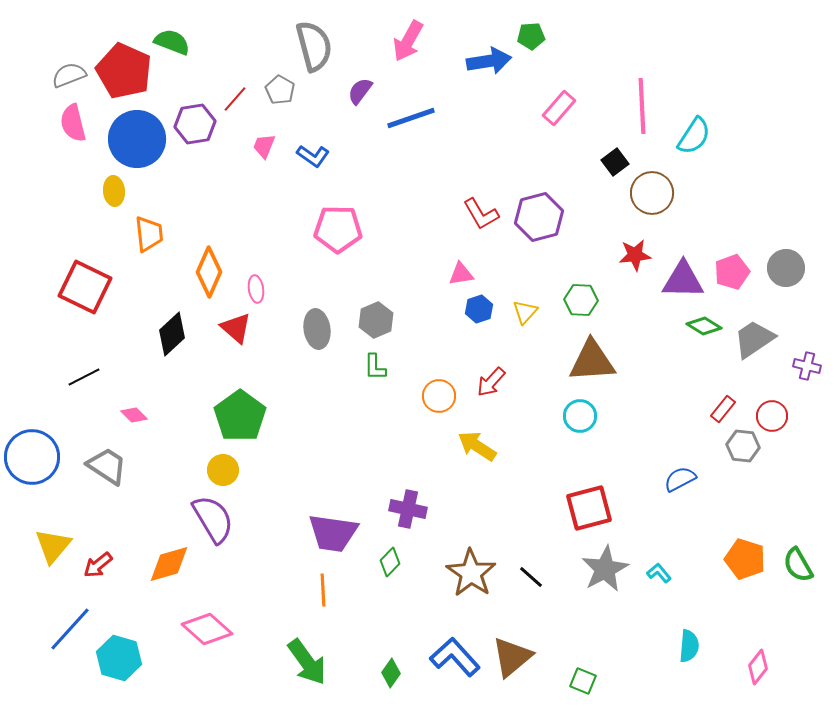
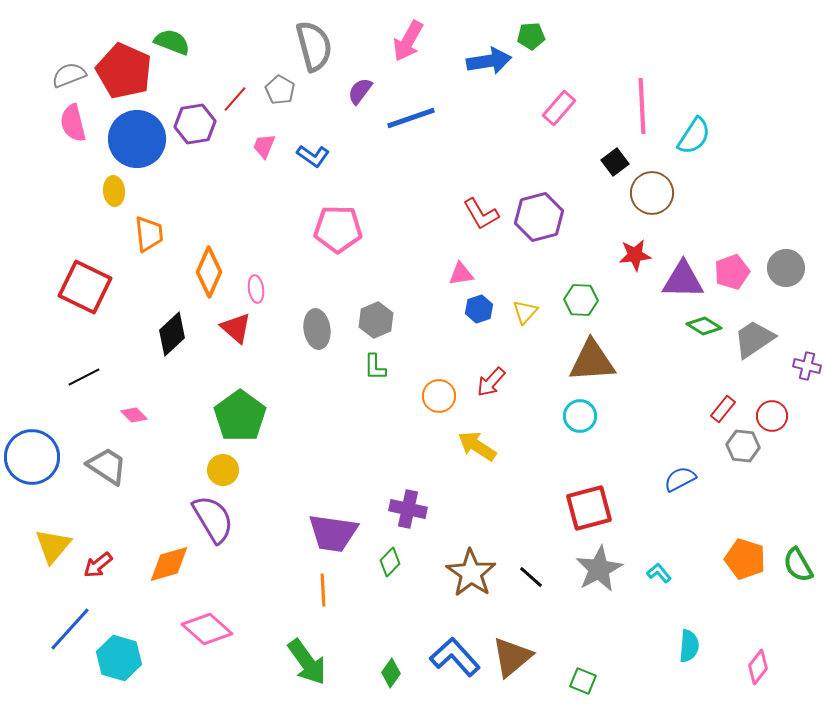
gray star at (605, 569): moved 6 px left
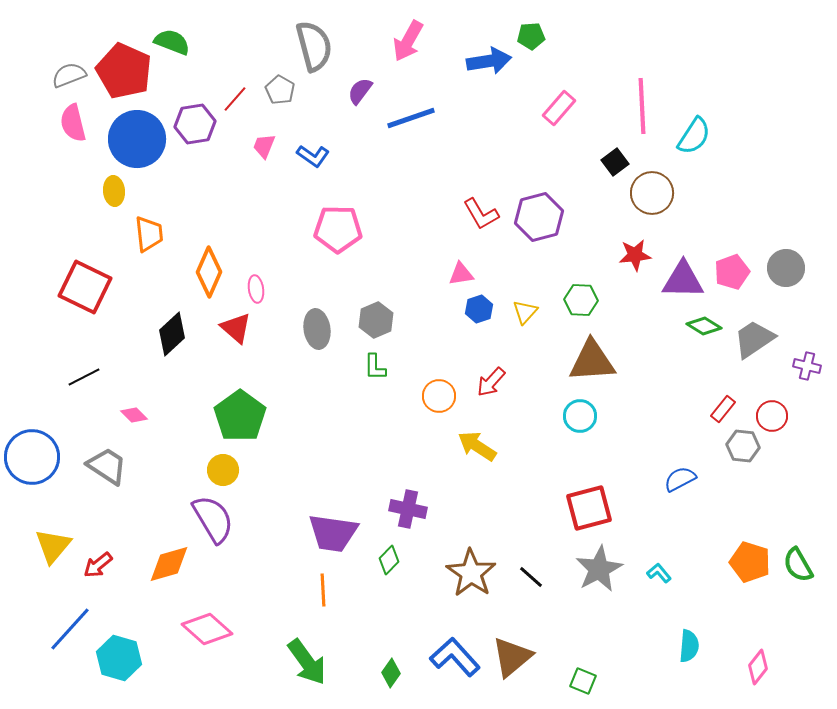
orange pentagon at (745, 559): moved 5 px right, 3 px down
green diamond at (390, 562): moved 1 px left, 2 px up
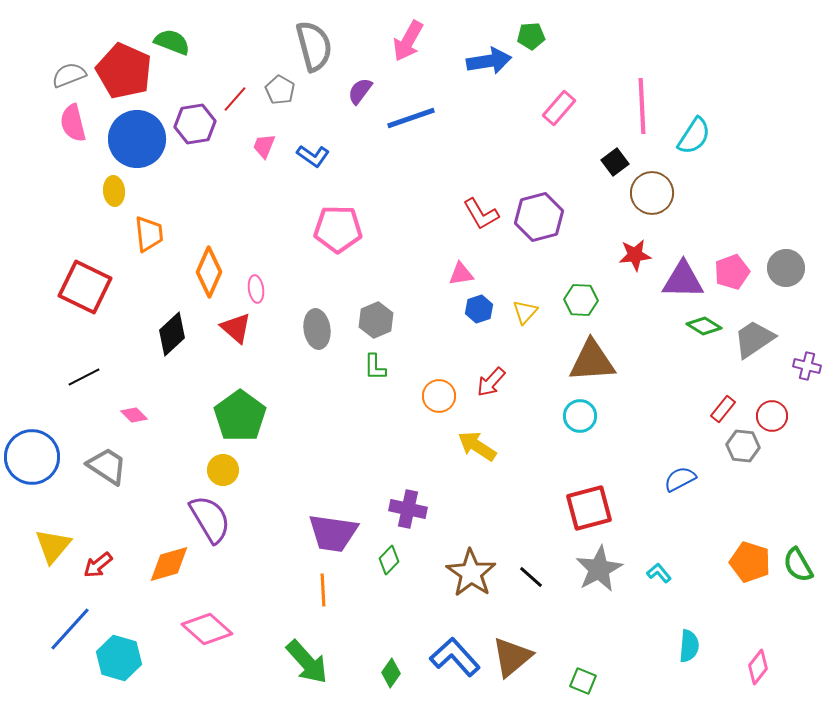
purple semicircle at (213, 519): moved 3 px left
green arrow at (307, 662): rotated 6 degrees counterclockwise
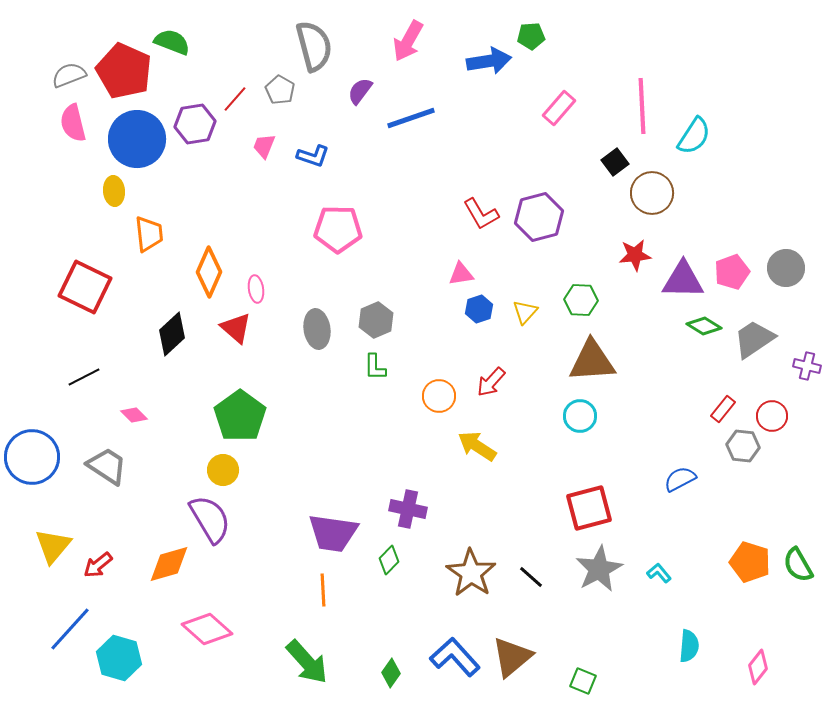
blue L-shape at (313, 156): rotated 16 degrees counterclockwise
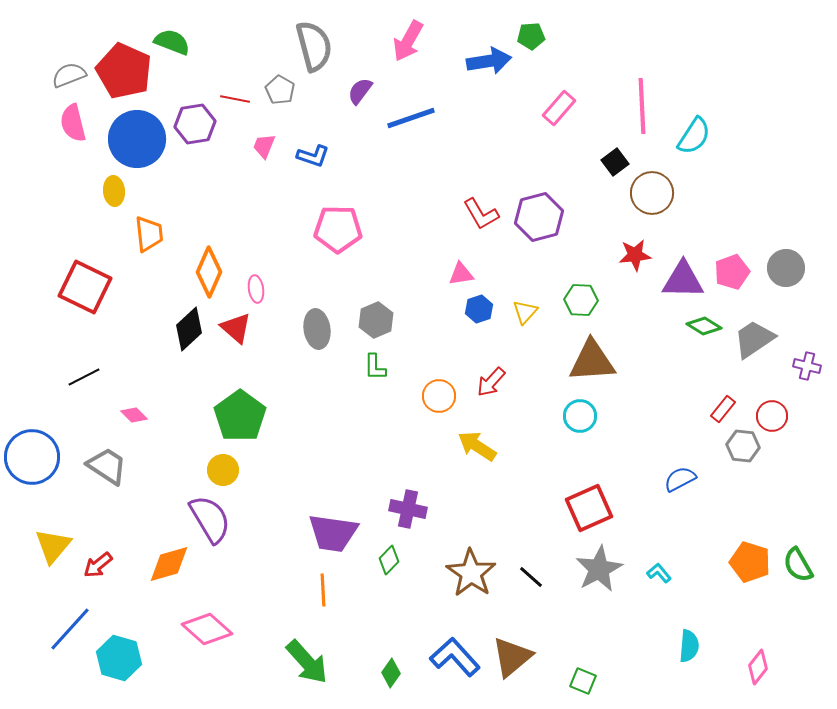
red line at (235, 99): rotated 60 degrees clockwise
black diamond at (172, 334): moved 17 px right, 5 px up
red square at (589, 508): rotated 9 degrees counterclockwise
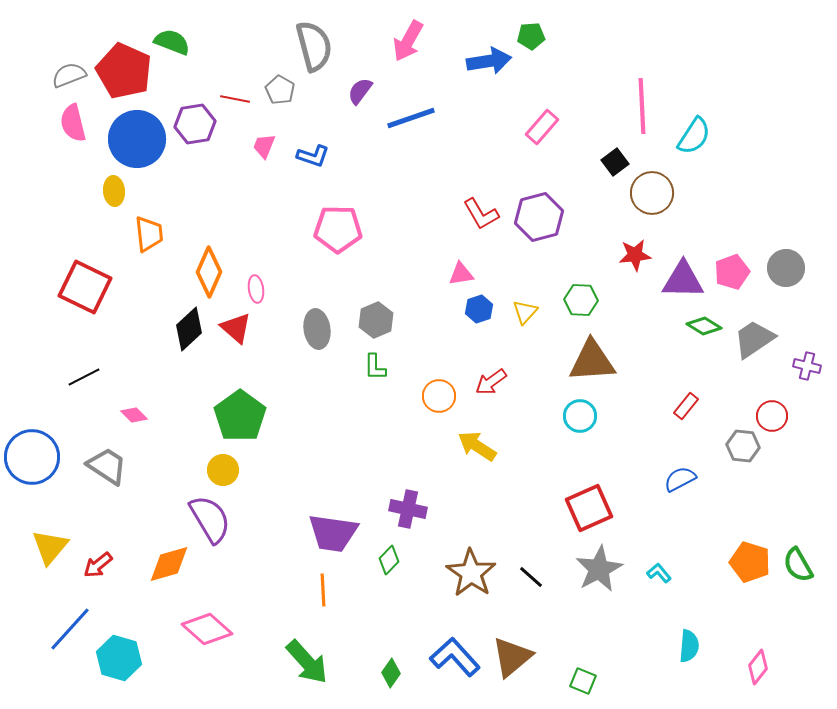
pink rectangle at (559, 108): moved 17 px left, 19 px down
red arrow at (491, 382): rotated 12 degrees clockwise
red rectangle at (723, 409): moved 37 px left, 3 px up
yellow triangle at (53, 546): moved 3 px left, 1 px down
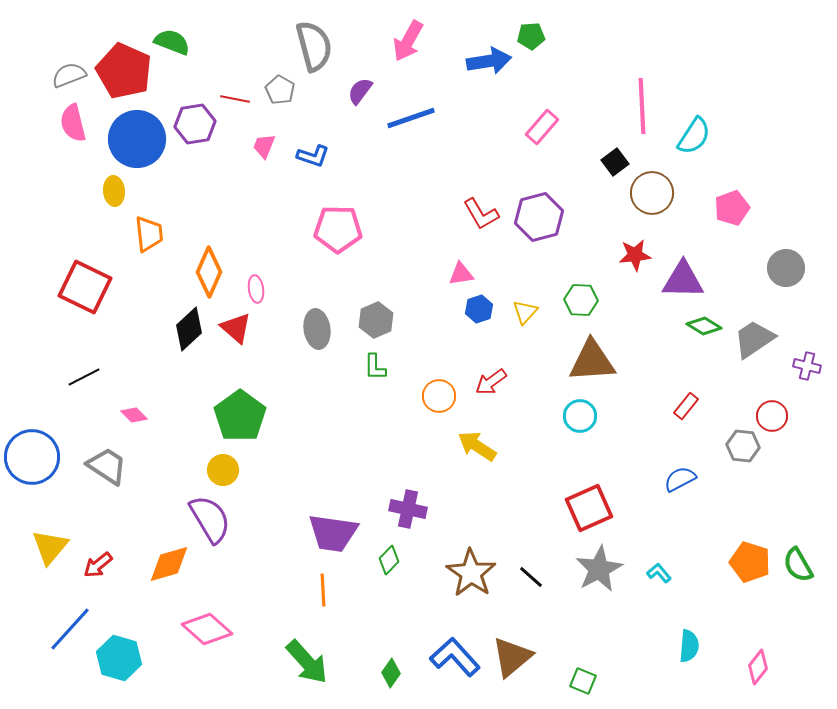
pink pentagon at (732, 272): moved 64 px up
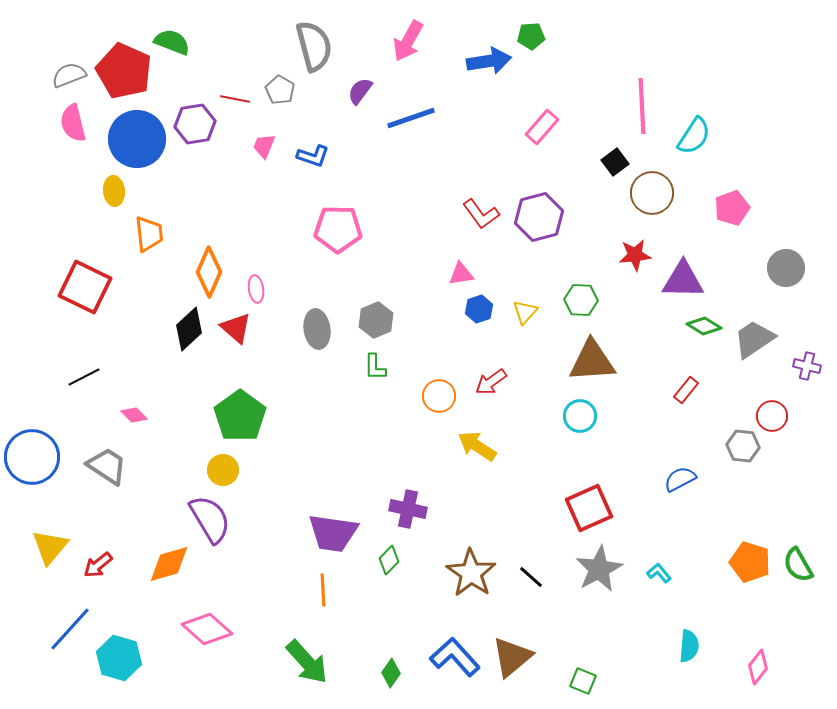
red L-shape at (481, 214): rotated 6 degrees counterclockwise
red rectangle at (686, 406): moved 16 px up
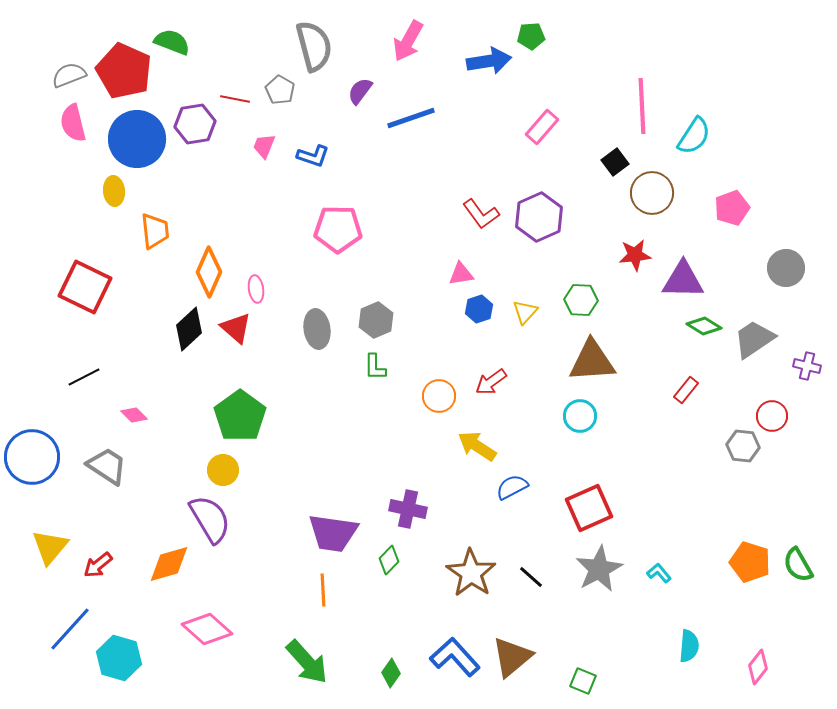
purple hexagon at (539, 217): rotated 9 degrees counterclockwise
orange trapezoid at (149, 234): moved 6 px right, 3 px up
blue semicircle at (680, 479): moved 168 px left, 8 px down
